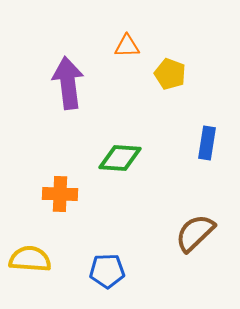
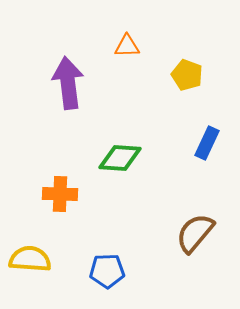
yellow pentagon: moved 17 px right, 1 px down
blue rectangle: rotated 16 degrees clockwise
brown semicircle: rotated 6 degrees counterclockwise
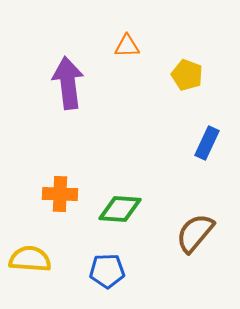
green diamond: moved 51 px down
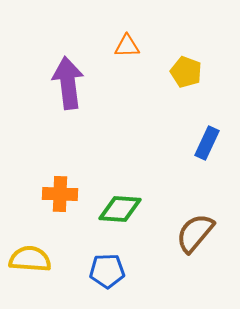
yellow pentagon: moved 1 px left, 3 px up
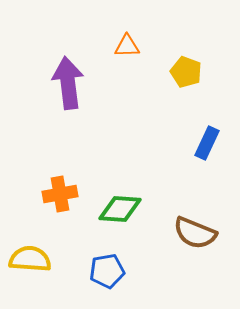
orange cross: rotated 12 degrees counterclockwise
brown semicircle: rotated 108 degrees counterclockwise
blue pentagon: rotated 8 degrees counterclockwise
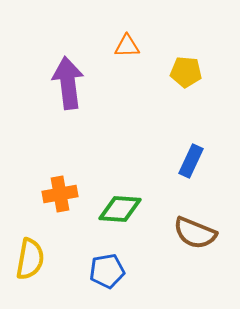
yellow pentagon: rotated 16 degrees counterclockwise
blue rectangle: moved 16 px left, 18 px down
yellow semicircle: rotated 96 degrees clockwise
